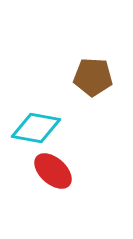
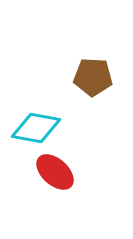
red ellipse: moved 2 px right, 1 px down
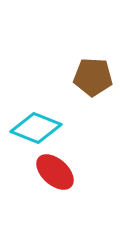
cyan diamond: rotated 12 degrees clockwise
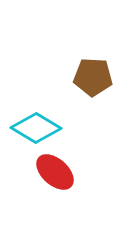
cyan diamond: rotated 9 degrees clockwise
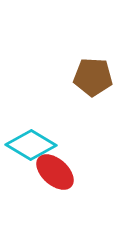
cyan diamond: moved 5 px left, 17 px down
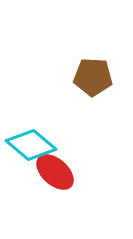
cyan diamond: rotated 9 degrees clockwise
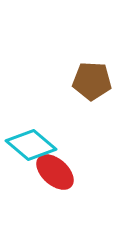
brown pentagon: moved 1 px left, 4 px down
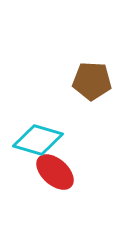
cyan diamond: moved 7 px right, 5 px up; rotated 24 degrees counterclockwise
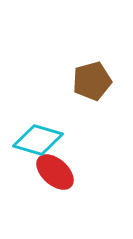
brown pentagon: rotated 18 degrees counterclockwise
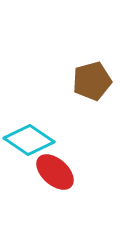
cyan diamond: moved 9 px left; rotated 18 degrees clockwise
